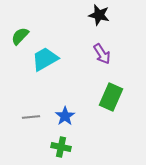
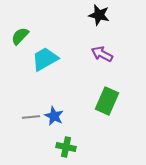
purple arrow: rotated 150 degrees clockwise
green rectangle: moved 4 px left, 4 px down
blue star: moved 11 px left; rotated 12 degrees counterclockwise
green cross: moved 5 px right
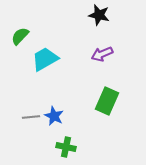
purple arrow: rotated 50 degrees counterclockwise
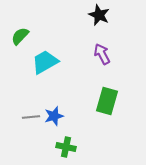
black star: rotated 10 degrees clockwise
purple arrow: rotated 85 degrees clockwise
cyan trapezoid: moved 3 px down
green rectangle: rotated 8 degrees counterclockwise
blue star: rotated 30 degrees clockwise
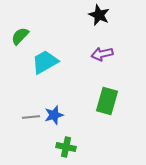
purple arrow: rotated 75 degrees counterclockwise
blue star: moved 1 px up
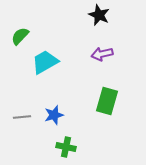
gray line: moved 9 px left
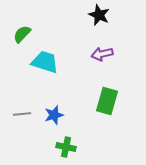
green semicircle: moved 2 px right, 2 px up
cyan trapezoid: rotated 48 degrees clockwise
gray line: moved 3 px up
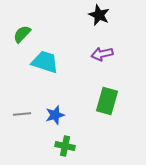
blue star: moved 1 px right
green cross: moved 1 px left, 1 px up
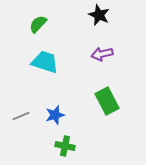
green semicircle: moved 16 px right, 10 px up
green rectangle: rotated 44 degrees counterclockwise
gray line: moved 1 px left, 2 px down; rotated 18 degrees counterclockwise
